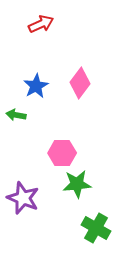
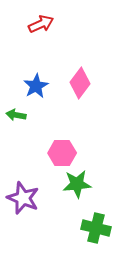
green cross: rotated 16 degrees counterclockwise
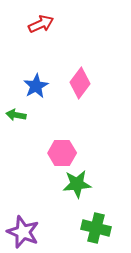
purple star: moved 34 px down
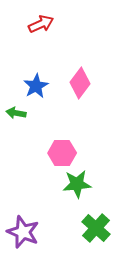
green arrow: moved 2 px up
green cross: rotated 28 degrees clockwise
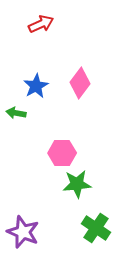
green cross: rotated 8 degrees counterclockwise
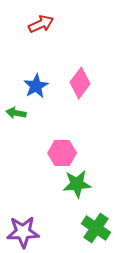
purple star: rotated 24 degrees counterclockwise
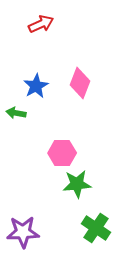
pink diamond: rotated 16 degrees counterclockwise
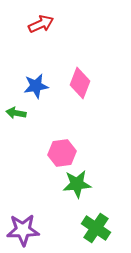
blue star: rotated 20 degrees clockwise
pink hexagon: rotated 8 degrees counterclockwise
purple star: moved 2 px up
